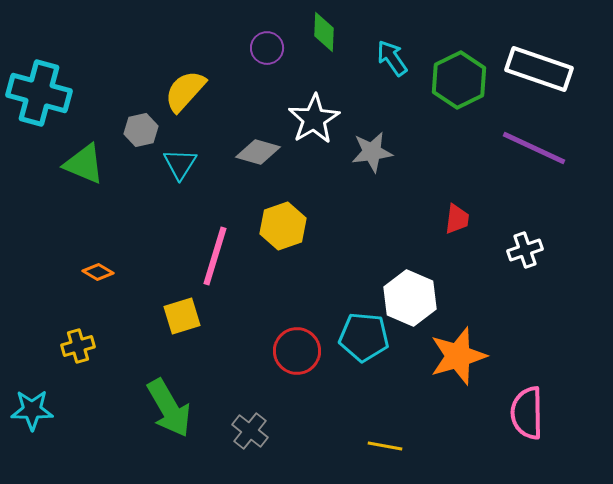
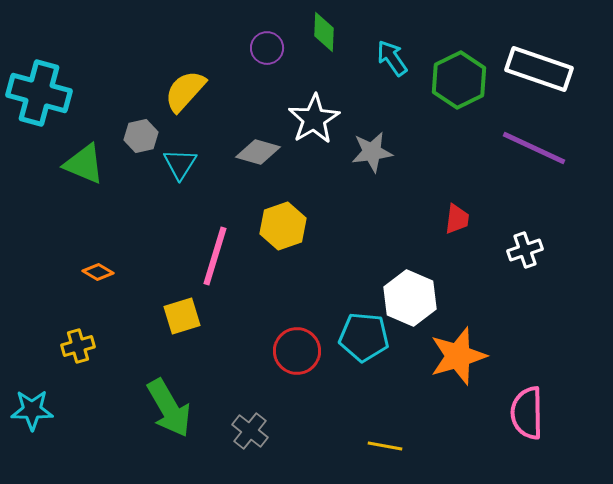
gray hexagon: moved 6 px down
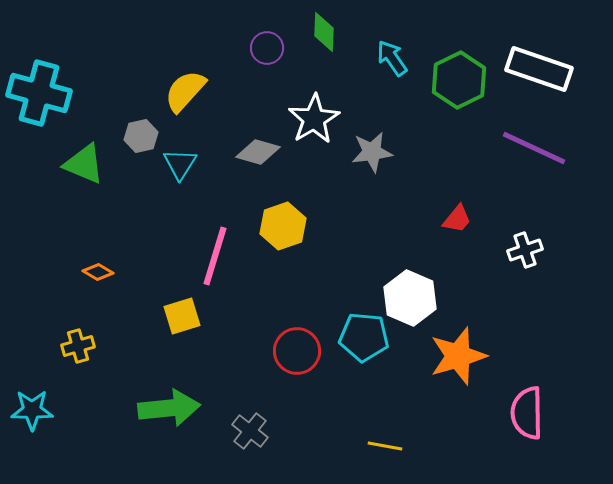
red trapezoid: rotated 32 degrees clockwise
green arrow: rotated 66 degrees counterclockwise
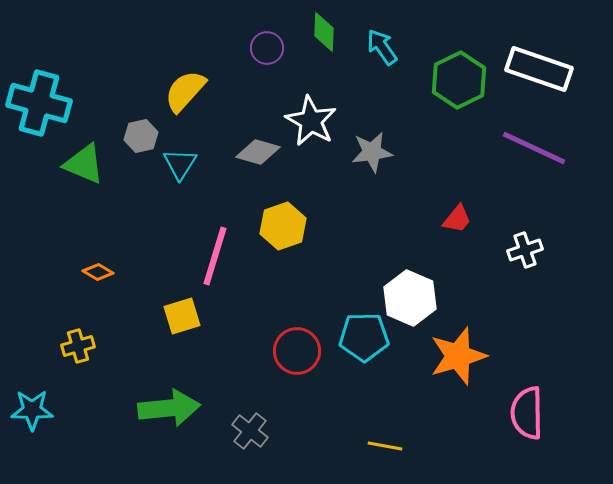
cyan arrow: moved 10 px left, 11 px up
cyan cross: moved 10 px down
white star: moved 3 px left, 2 px down; rotated 12 degrees counterclockwise
cyan pentagon: rotated 6 degrees counterclockwise
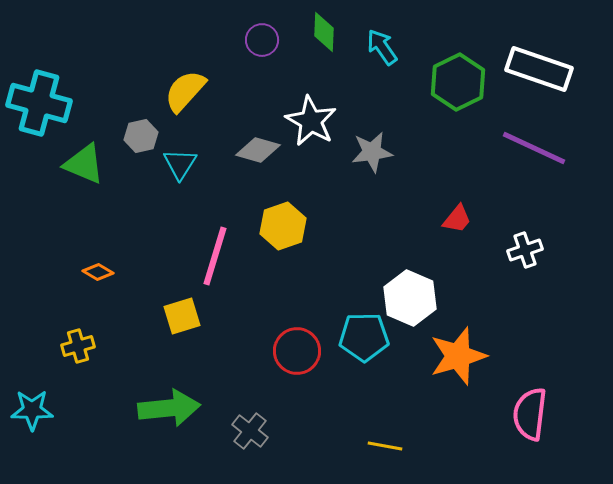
purple circle: moved 5 px left, 8 px up
green hexagon: moved 1 px left, 2 px down
gray diamond: moved 2 px up
pink semicircle: moved 3 px right, 1 px down; rotated 8 degrees clockwise
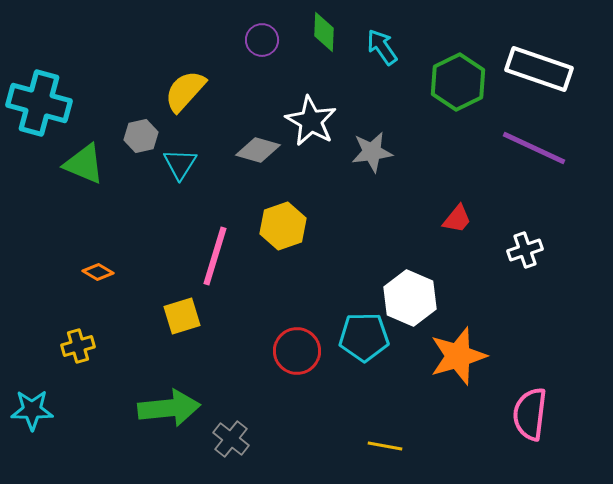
gray cross: moved 19 px left, 8 px down
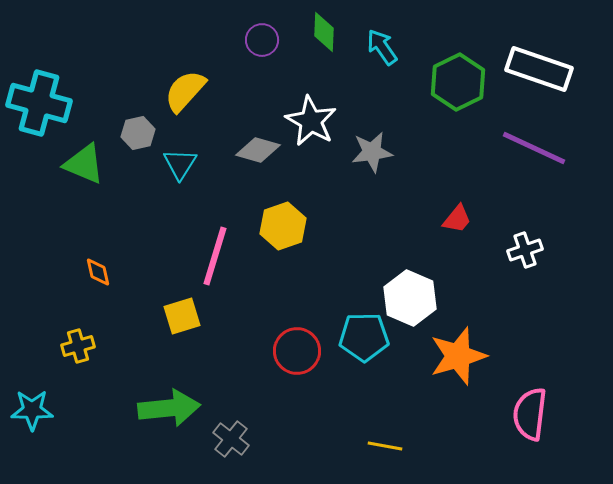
gray hexagon: moved 3 px left, 3 px up
orange diamond: rotated 48 degrees clockwise
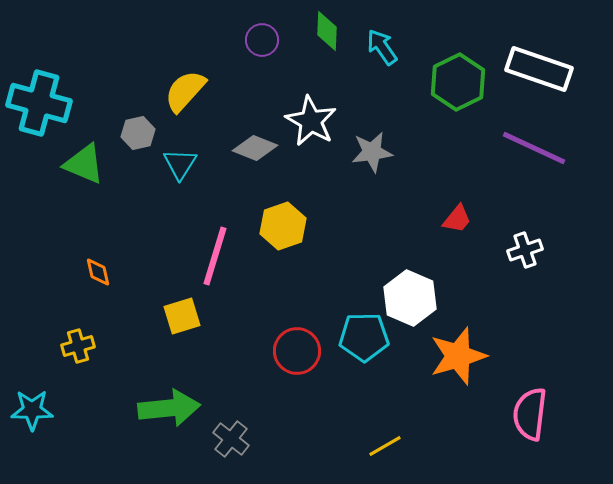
green diamond: moved 3 px right, 1 px up
gray diamond: moved 3 px left, 2 px up; rotated 6 degrees clockwise
yellow line: rotated 40 degrees counterclockwise
